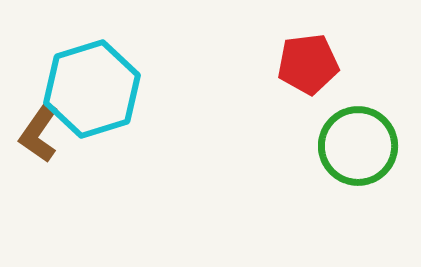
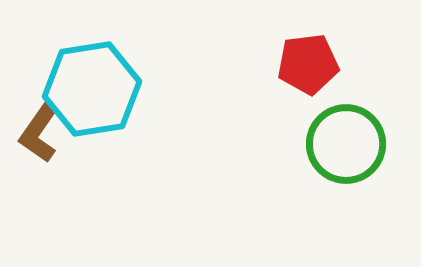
cyan hexagon: rotated 8 degrees clockwise
green circle: moved 12 px left, 2 px up
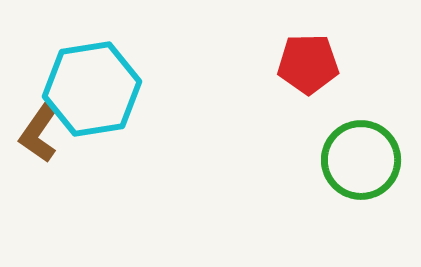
red pentagon: rotated 6 degrees clockwise
green circle: moved 15 px right, 16 px down
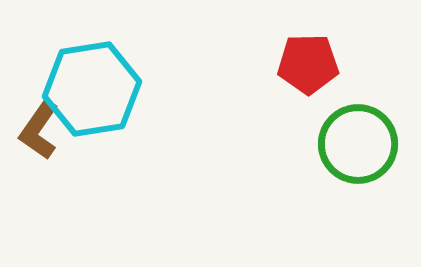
brown L-shape: moved 3 px up
green circle: moved 3 px left, 16 px up
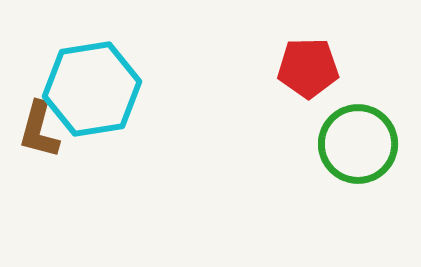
red pentagon: moved 4 px down
brown L-shape: rotated 20 degrees counterclockwise
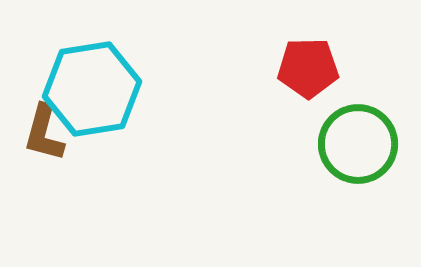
brown L-shape: moved 5 px right, 3 px down
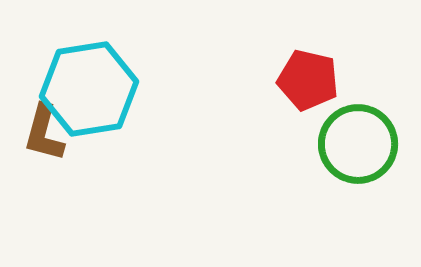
red pentagon: moved 12 px down; rotated 14 degrees clockwise
cyan hexagon: moved 3 px left
